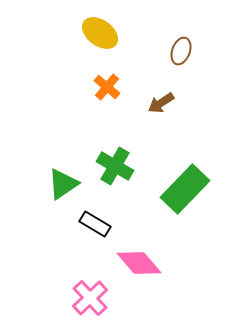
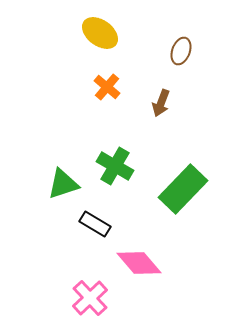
brown arrow: rotated 36 degrees counterclockwise
green triangle: rotated 16 degrees clockwise
green rectangle: moved 2 px left
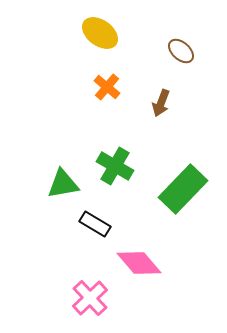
brown ellipse: rotated 68 degrees counterclockwise
green triangle: rotated 8 degrees clockwise
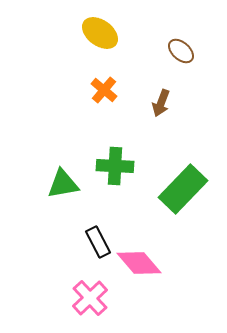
orange cross: moved 3 px left, 3 px down
green cross: rotated 27 degrees counterclockwise
black rectangle: moved 3 px right, 18 px down; rotated 32 degrees clockwise
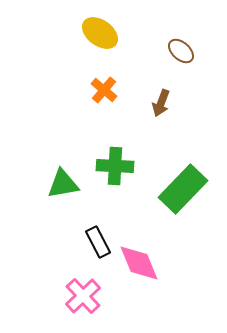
pink diamond: rotated 18 degrees clockwise
pink cross: moved 7 px left, 2 px up
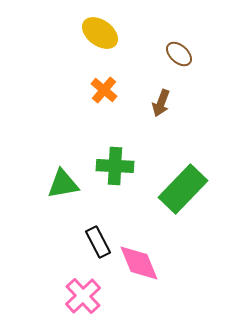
brown ellipse: moved 2 px left, 3 px down
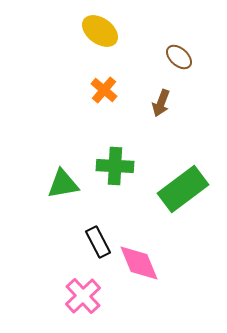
yellow ellipse: moved 2 px up
brown ellipse: moved 3 px down
green rectangle: rotated 9 degrees clockwise
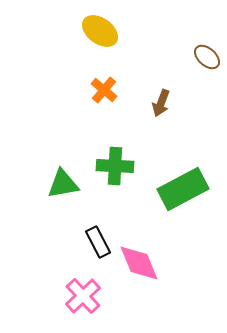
brown ellipse: moved 28 px right
green rectangle: rotated 9 degrees clockwise
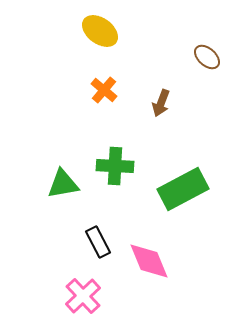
pink diamond: moved 10 px right, 2 px up
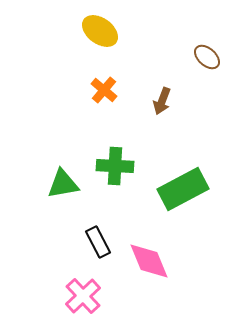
brown arrow: moved 1 px right, 2 px up
